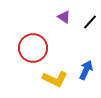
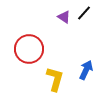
black line: moved 6 px left, 9 px up
red circle: moved 4 px left, 1 px down
yellow L-shape: rotated 100 degrees counterclockwise
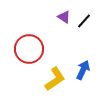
black line: moved 8 px down
blue arrow: moved 3 px left
yellow L-shape: rotated 40 degrees clockwise
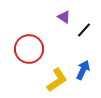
black line: moved 9 px down
yellow L-shape: moved 2 px right, 1 px down
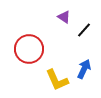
blue arrow: moved 1 px right, 1 px up
yellow L-shape: rotated 100 degrees clockwise
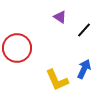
purple triangle: moved 4 px left
red circle: moved 12 px left, 1 px up
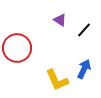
purple triangle: moved 3 px down
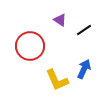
black line: rotated 14 degrees clockwise
red circle: moved 13 px right, 2 px up
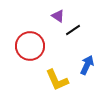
purple triangle: moved 2 px left, 4 px up
black line: moved 11 px left
blue arrow: moved 3 px right, 4 px up
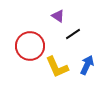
black line: moved 4 px down
yellow L-shape: moved 13 px up
